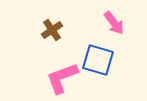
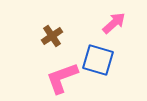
pink arrow: rotated 95 degrees counterclockwise
brown cross: moved 6 px down
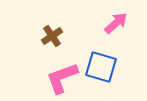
pink arrow: moved 2 px right
blue square: moved 3 px right, 7 px down
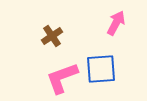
pink arrow: rotated 20 degrees counterclockwise
blue square: moved 2 px down; rotated 20 degrees counterclockwise
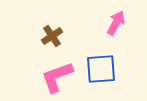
pink L-shape: moved 5 px left, 1 px up
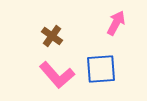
brown cross: rotated 20 degrees counterclockwise
pink L-shape: moved 2 px up; rotated 111 degrees counterclockwise
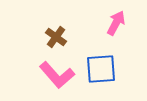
brown cross: moved 4 px right, 1 px down
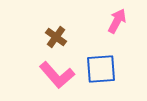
pink arrow: moved 1 px right, 2 px up
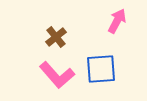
brown cross: rotated 15 degrees clockwise
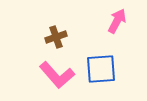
brown cross: rotated 20 degrees clockwise
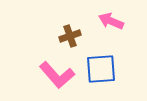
pink arrow: moved 6 px left; rotated 95 degrees counterclockwise
brown cross: moved 14 px right, 1 px up
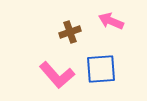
brown cross: moved 4 px up
